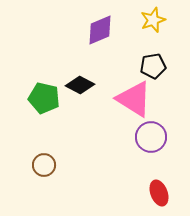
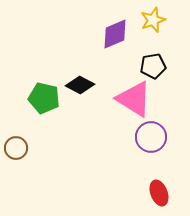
purple diamond: moved 15 px right, 4 px down
brown circle: moved 28 px left, 17 px up
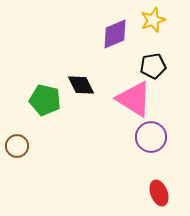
black diamond: moved 1 px right; rotated 36 degrees clockwise
green pentagon: moved 1 px right, 2 px down
brown circle: moved 1 px right, 2 px up
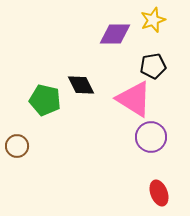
purple diamond: rotated 24 degrees clockwise
